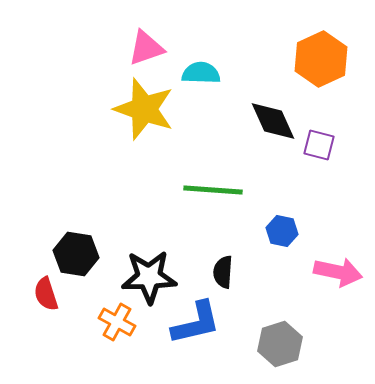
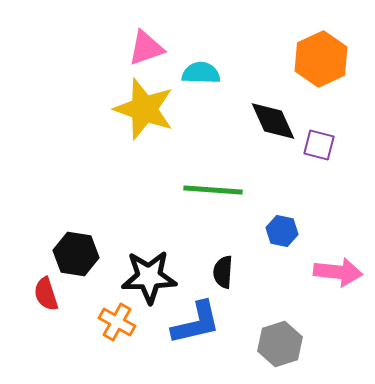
pink arrow: rotated 6 degrees counterclockwise
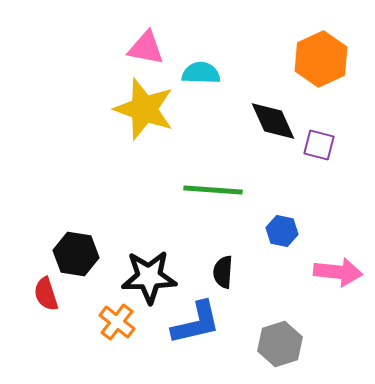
pink triangle: rotated 30 degrees clockwise
orange cross: rotated 9 degrees clockwise
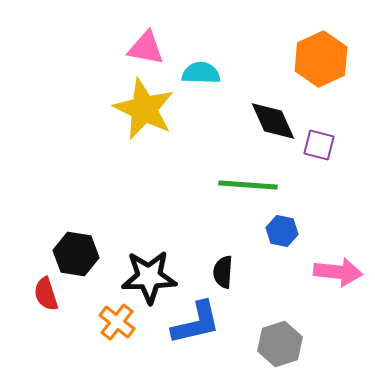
yellow star: rotated 6 degrees clockwise
green line: moved 35 px right, 5 px up
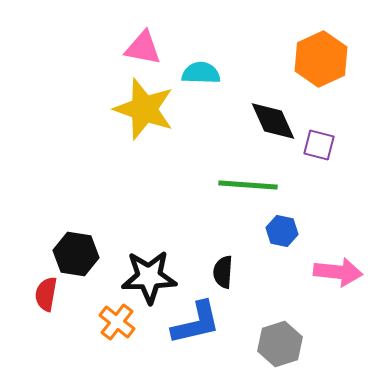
pink triangle: moved 3 px left
yellow star: rotated 6 degrees counterclockwise
red semicircle: rotated 28 degrees clockwise
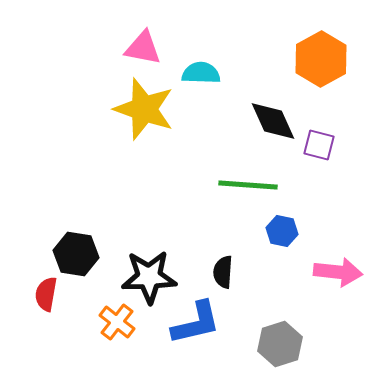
orange hexagon: rotated 4 degrees counterclockwise
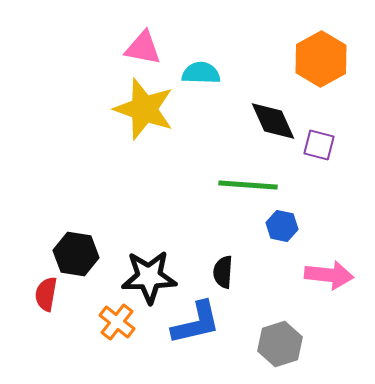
blue hexagon: moved 5 px up
pink arrow: moved 9 px left, 3 px down
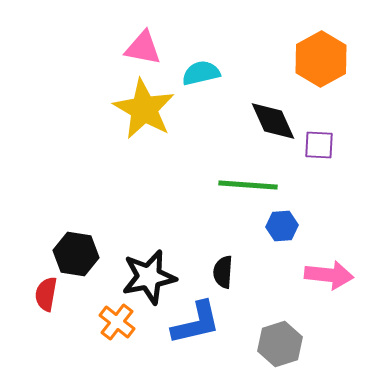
cyan semicircle: rotated 15 degrees counterclockwise
yellow star: rotated 10 degrees clockwise
purple square: rotated 12 degrees counterclockwise
blue hexagon: rotated 16 degrees counterclockwise
black star: rotated 10 degrees counterclockwise
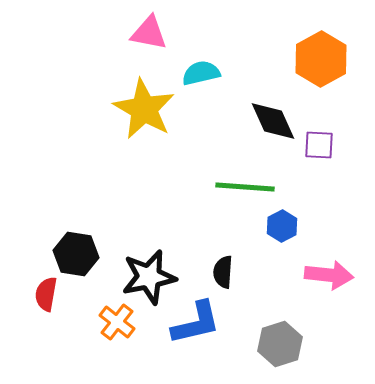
pink triangle: moved 6 px right, 15 px up
green line: moved 3 px left, 2 px down
blue hexagon: rotated 24 degrees counterclockwise
